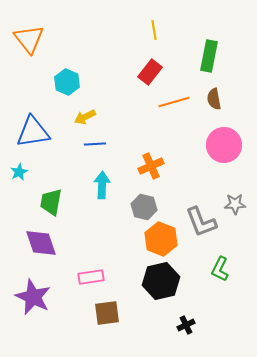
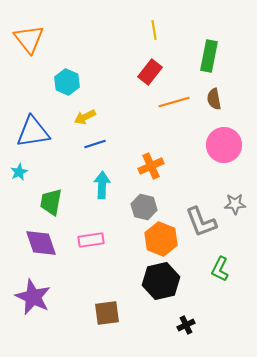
blue line: rotated 15 degrees counterclockwise
pink rectangle: moved 37 px up
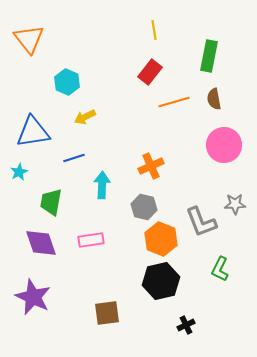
blue line: moved 21 px left, 14 px down
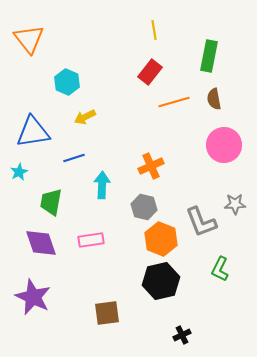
black cross: moved 4 px left, 10 px down
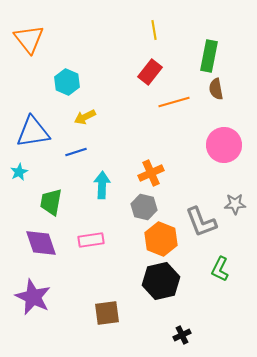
brown semicircle: moved 2 px right, 10 px up
blue line: moved 2 px right, 6 px up
orange cross: moved 7 px down
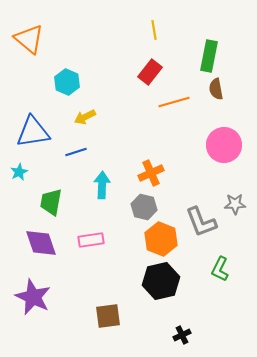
orange triangle: rotated 12 degrees counterclockwise
brown square: moved 1 px right, 3 px down
